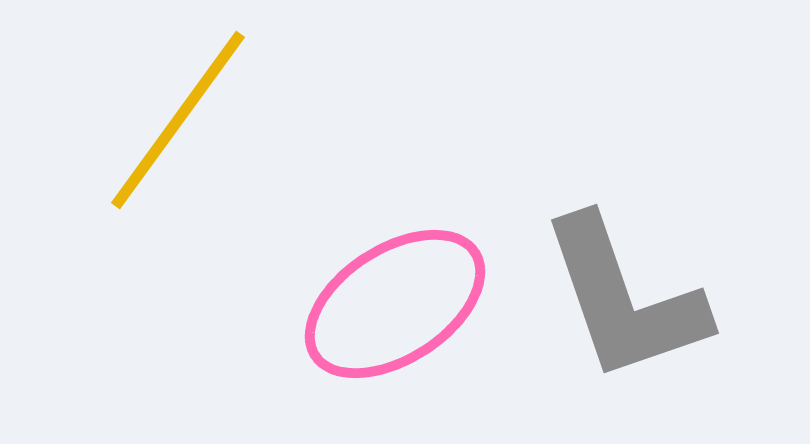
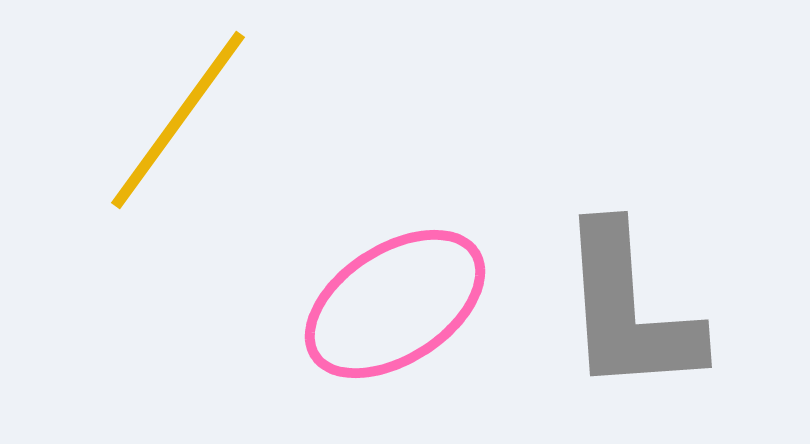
gray L-shape: moved 5 px right, 11 px down; rotated 15 degrees clockwise
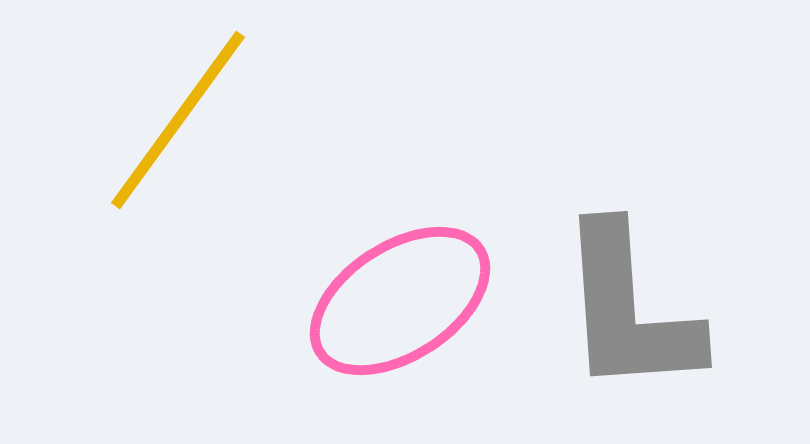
pink ellipse: moved 5 px right, 3 px up
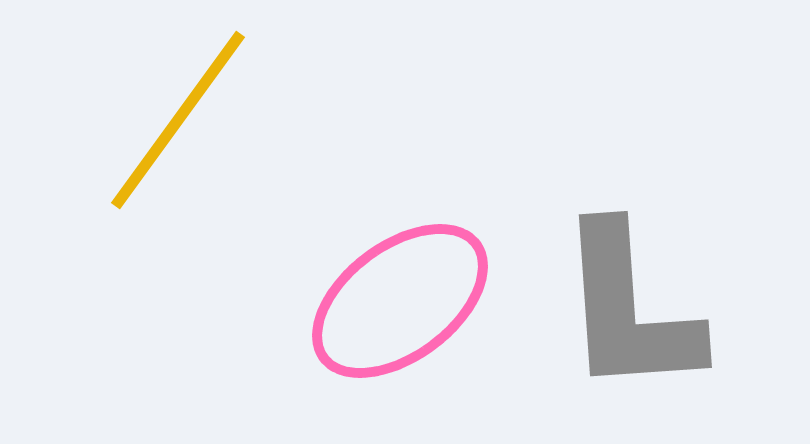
pink ellipse: rotated 4 degrees counterclockwise
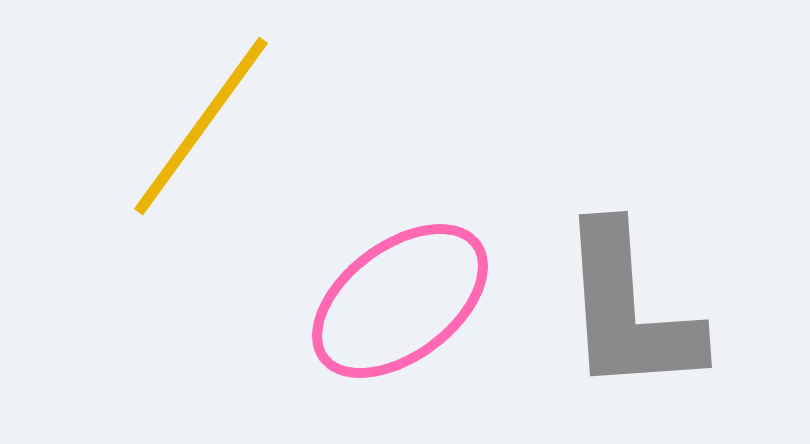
yellow line: moved 23 px right, 6 px down
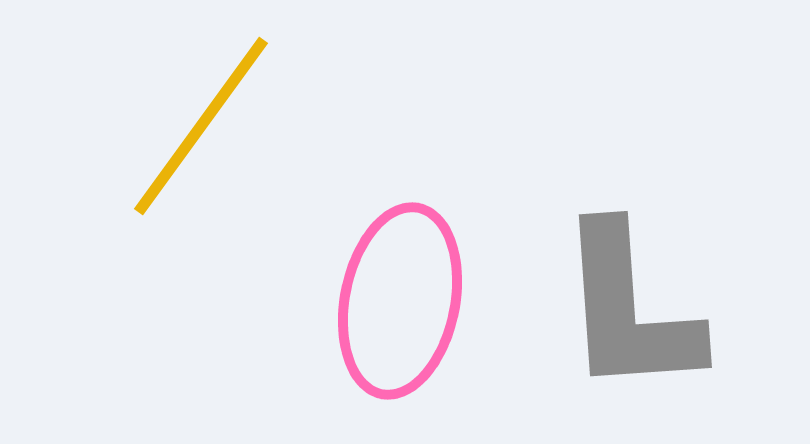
pink ellipse: rotated 42 degrees counterclockwise
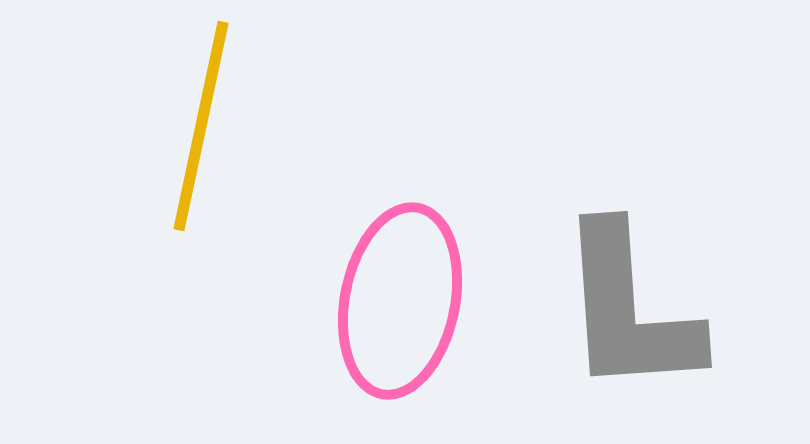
yellow line: rotated 24 degrees counterclockwise
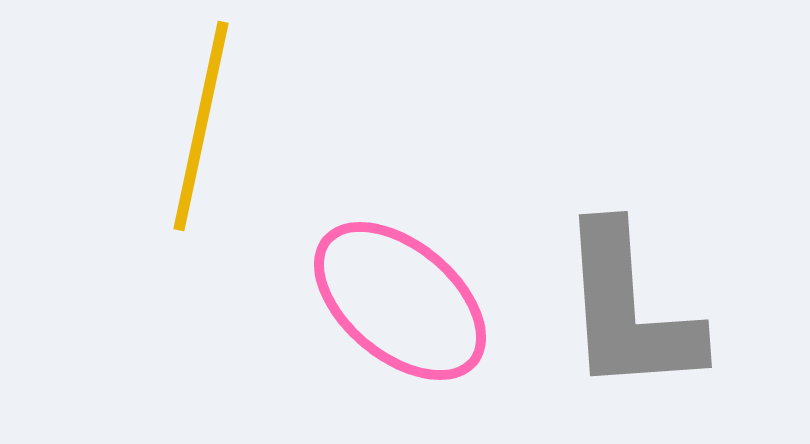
pink ellipse: rotated 61 degrees counterclockwise
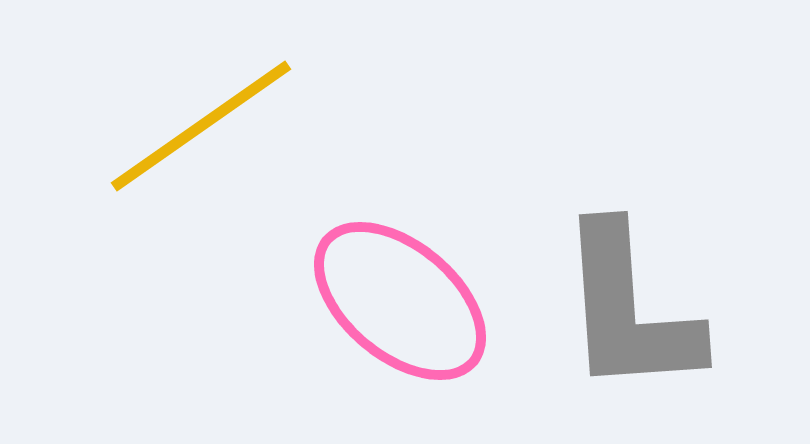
yellow line: rotated 43 degrees clockwise
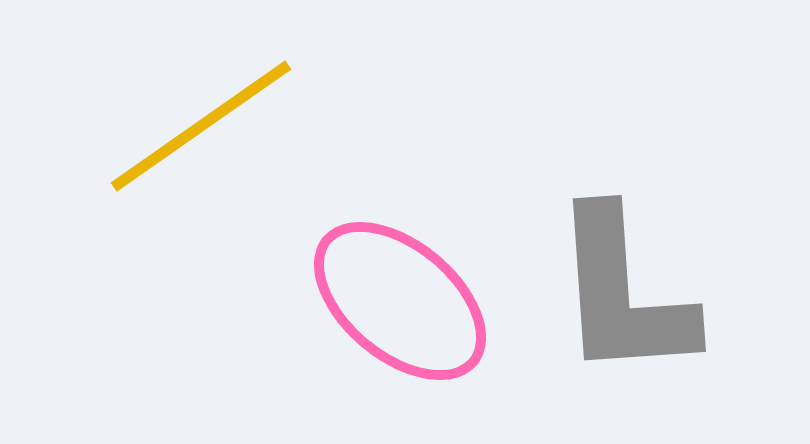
gray L-shape: moved 6 px left, 16 px up
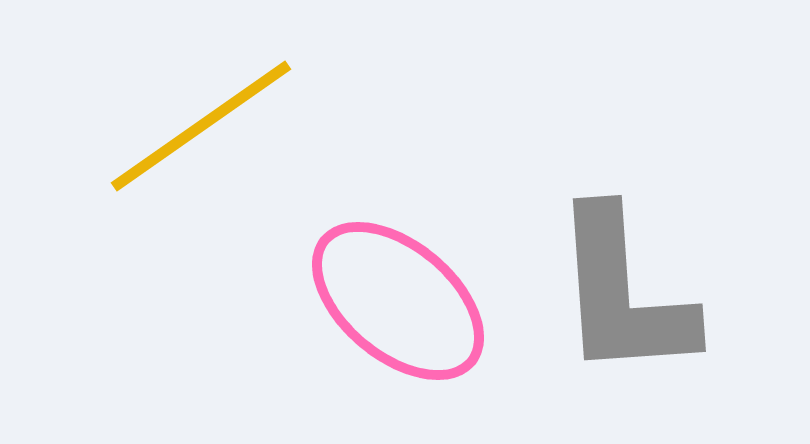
pink ellipse: moved 2 px left
